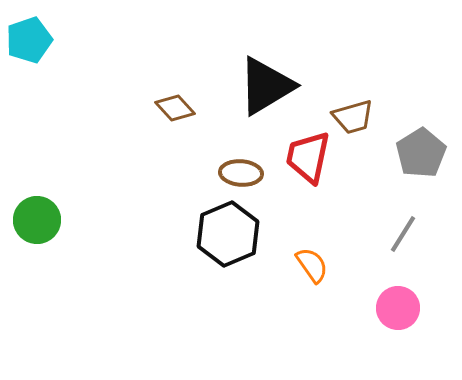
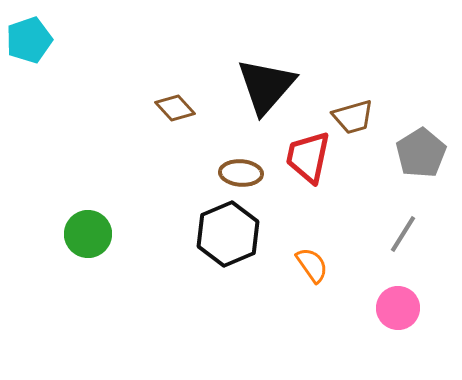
black triangle: rotated 18 degrees counterclockwise
green circle: moved 51 px right, 14 px down
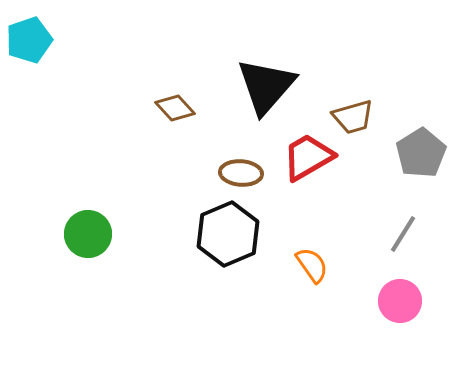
red trapezoid: rotated 48 degrees clockwise
pink circle: moved 2 px right, 7 px up
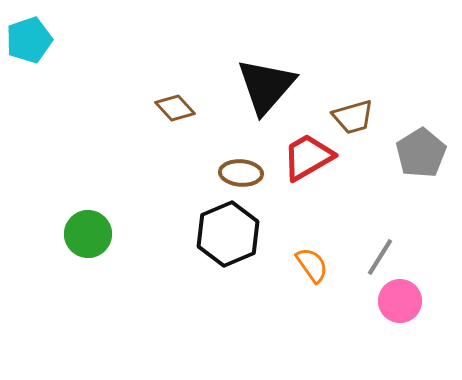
gray line: moved 23 px left, 23 px down
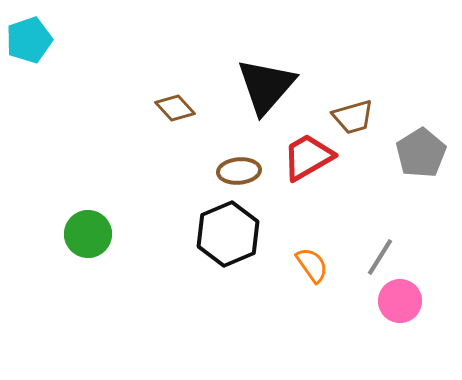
brown ellipse: moved 2 px left, 2 px up; rotated 9 degrees counterclockwise
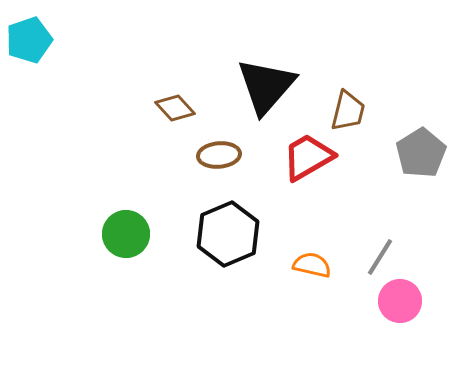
brown trapezoid: moved 5 px left, 6 px up; rotated 60 degrees counterclockwise
brown ellipse: moved 20 px left, 16 px up
green circle: moved 38 px right
orange semicircle: rotated 42 degrees counterclockwise
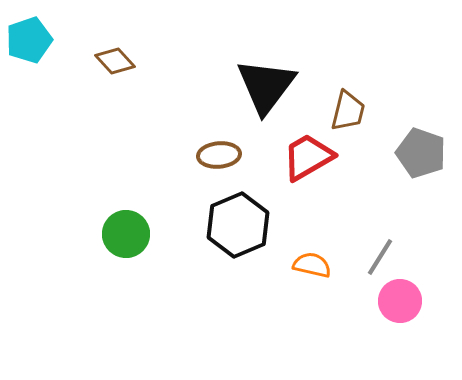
black triangle: rotated 4 degrees counterclockwise
brown diamond: moved 60 px left, 47 px up
gray pentagon: rotated 21 degrees counterclockwise
black hexagon: moved 10 px right, 9 px up
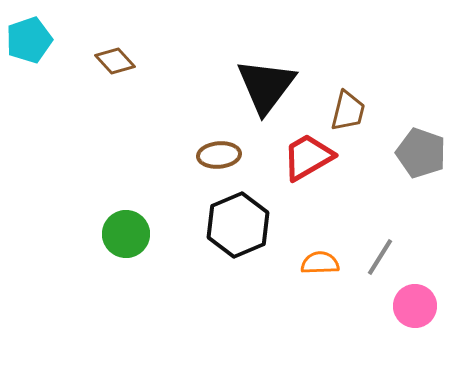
orange semicircle: moved 8 px right, 2 px up; rotated 15 degrees counterclockwise
pink circle: moved 15 px right, 5 px down
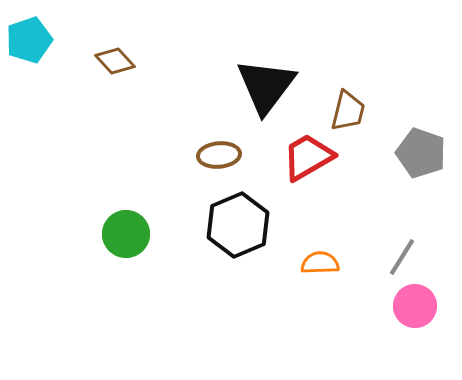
gray line: moved 22 px right
